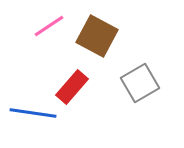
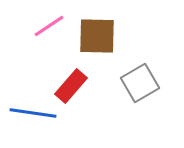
brown square: rotated 27 degrees counterclockwise
red rectangle: moved 1 px left, 1 px up
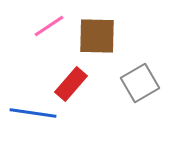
red rectangle: moved 2 px up
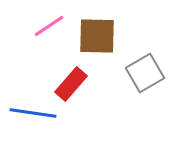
gray square: moved 5 px right, 10 px up
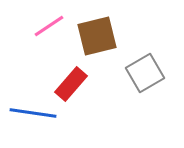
brown square: rotated 15 degrees counterclockwise
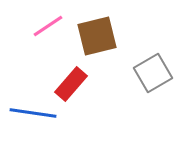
pink line: moved 1 px left
gray square: moved 8 px right
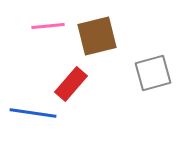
pink line: rotated 28 degrees clockwise
gray square: rotated 15 degrees clockwise
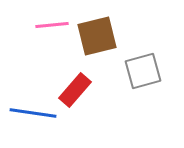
pink line: moved 4 px right, 1 px up
gray square: moved 10 px left, 2 px up
red rectangle: moved 4 px right, 6 px down
